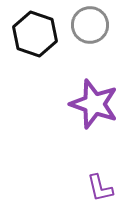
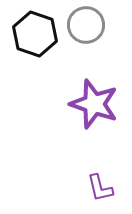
gray circle: moved 4 px left
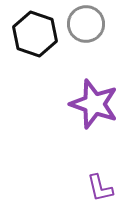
gray circle: moved 1 px up
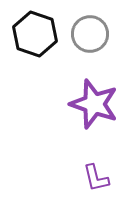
gray circle: moved 4 px right, 10 px down
purple L-shape: moved 4 px left, 10 px up
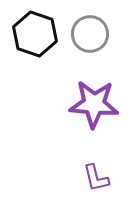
purple star: rotated 15 degrees counterclockwise
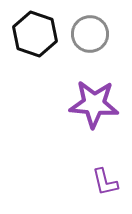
purple L-shape: moved 9 px right, 4 px down
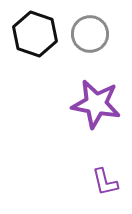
purple star: moved 2 px right; rotated 6 degrees clockwise
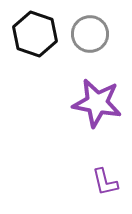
purple star: moved 1 px right, 1 px up
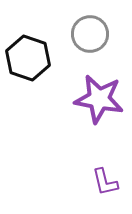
black hexagon: moved 7 px left, 24 px down
purple star: moved 2 px right, 4 px up
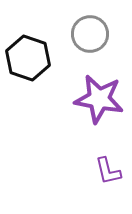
purple L-shape: moved 3 px right, 11 px up
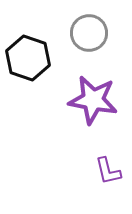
gray circle: moved 1 px left, 1 px up
purple star: moved 6 px left, 1 px down
